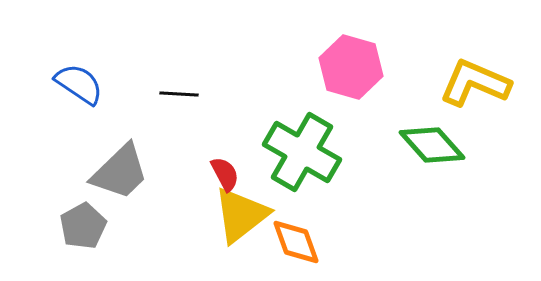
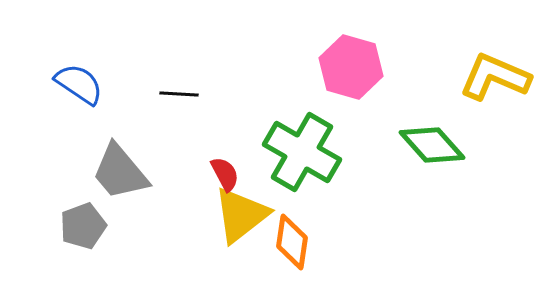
yellow L-shape: moved 20 px right, 6 px up
gray trapezoid: rotated 94 degrees clockwise
gray pentagon: rotated 9 degrees clockwise
orange diamond: moved 4 px left; rotated 28 degrees clockwise
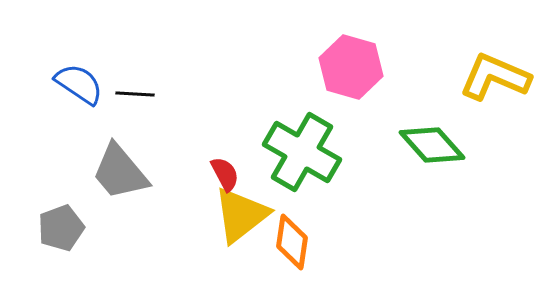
black line: moved 44 px left
gray pentagon: moved 22 px left, 2 px down
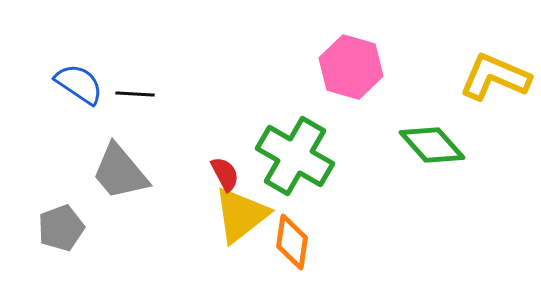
green cross: moved 7 px left, 4 px down
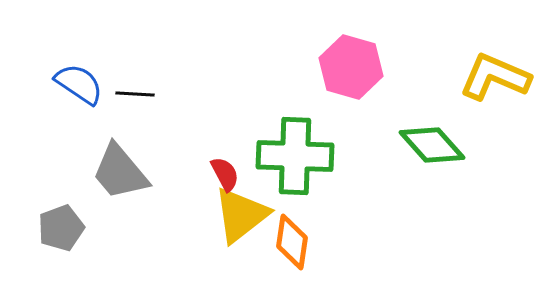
green cross: rotated 28 degrees counterclockwise
